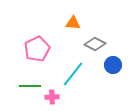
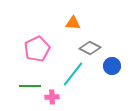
gray diamond: moved 5 px left, 4 px down
blue circle: moved 1 px left, 1 px down
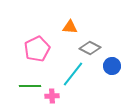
orange triangle: moved 3 px left, 4 px down
pink cross: moved 1 px up
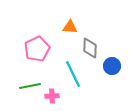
gray diamond: rotated 65 degrees clockwise
cyan line: rotated 64 degrees counterclockwise
green line: rotated 10 degrees counterclockwise
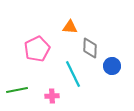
green line: moved 13 px left, 4 px down
